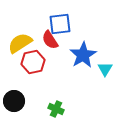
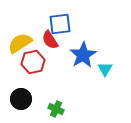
black circle: moved 7 px right, 2 px up
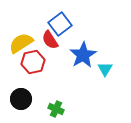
blue square: rotated 30 degrees counterclockwise
yellow semicircle: moved 1 px right
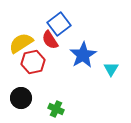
blue square: moved 1 px left
cyan triangle: moved 6 px right
black circle: moved 1 px up
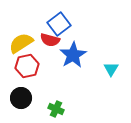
red semicircle: rotated 42 degrees counterclockwise
blue star: moved 10 px left
red hexagon: moved 6 px left, 4 px down
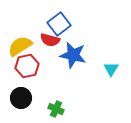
yellow semicircle: moved 1 px left, 3 px down
blue star: rotated 28 degrees counterclockwise
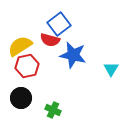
green cross: moved 3 px left, 1 px down
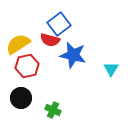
yellow semicircle: moved 2 px left, 2 px up
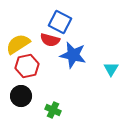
blue square: moved 1 px right, 2 px up; rotated 25 degrees counterclockwise
black circle: moved 2 px up
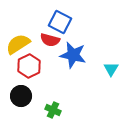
red hexagon: moved 2 px right; rotated 15 degrees counterclockwise
